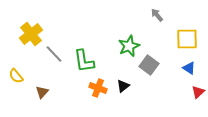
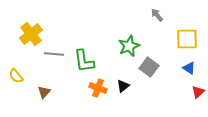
gray line: rotated 42 degrees counterclockwise
gray square: moved 2 px down
brown triangle: moved 2 px right
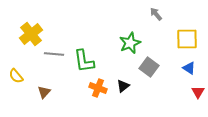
gray arrow: moved 1 px left, 1 px up
green star: moved 1 px right, 3 px up
red triangle: rotated 16 degrees counterclockwise
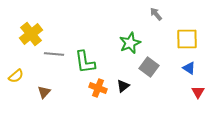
green L-shape: moved 1 px right, 1 px down
yellow semicircle: rotated 91 degrees counterclockwise
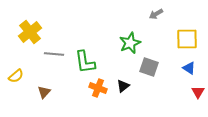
gray arrow: rotated 80 degrees counterclockwise
yellow cross: moved 1 px left, 2 px up
gray square: rotated 18 degrees counterclockwise
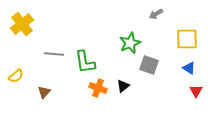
yellow cross: moved 8 px left, 8 px up
gray square: moved 2 px up
red triangle: moved 2 px left, 1 px up
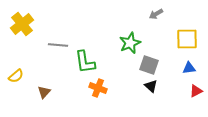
gray line: moved 4 px right, 9 px up
blue triangle: rotated 40 degrees counterclockwise
black triangle: moved 28 px right; rotated 40 degrees counterclockwise
red triangle: rotated 32 degrees clockwise
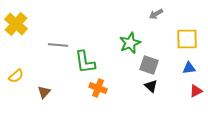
yellow cross: moved 6 px left; rotated 10 degrees counterclockwise
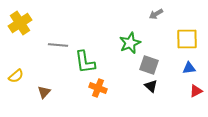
yellow cross: moved 4 px right, 1 px up; rotated 15 degrees clockwise
